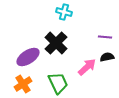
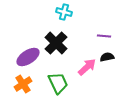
purple line: moved 1 px left, 1 px up
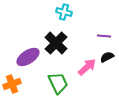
black semicircle: rotated 16 degrees counterclockwise
orange cross: moved 11 px left; rotated 12 degrees clockwise
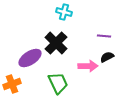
purple ellipse: moved 2 px right, 1 px down
pink arrow: moved 1 px right, 1 px up; rotated 42 degrees clockwise
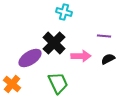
black cross: moved 2 px left
black semicircle: moved 1 px right, 2 px down
pink arrow: moved 7 px left, 10 px up
orange cross: rotated 30 degrees counterclockwise
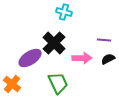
purple line: moved 4 px down
pink arrow: moved 1 px right, 2 px down
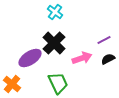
cyan cross: moved 9 px left; rotated 21 degrees clockwise
purple line: rotated 32 degrees counterclockwise
pink arrow: rotated 18 degrees counterclockwise
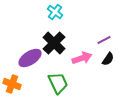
black semicircle: rotated 152 degrees clockwise
orange cross: rotated 18 degrees counterclockwise
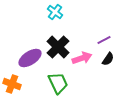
black cross: moved 4 px right, 4 px down
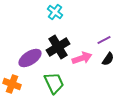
black cross: rotated 15 degrees clockwise
green trapezoid: moved 4 px left
